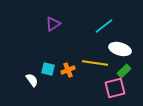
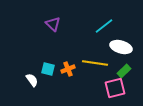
purple triangle: rotated 42 degrees counterclockwise
white ellipse: moved 1 px right, 2 px up
orange cross: moved 1 px up
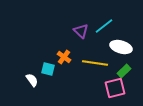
purple triangle: moved 28 px right, 7 px down
orange cross: moved 4 px left, 12 px up; rotated 32 degrees counterclockwise
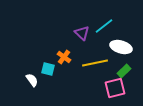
purple triangle: moved 1 px right, 2 px down
yellow line: rotated 20 degrees counterclockwise
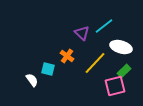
orange cross: moved 3 px right, 1 px up
yellow line: rotated 35 degrees counterclockwise
pink square: moved 2 px up
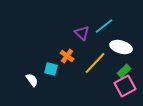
cyan square: moved 3 px right
pink square: moved 10 px right; rotated 15 degrees counterclockwise
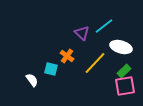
pink square: rotated 20 degrees clockwise
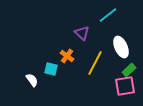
cyan line: moved 4 px right, 11 px up
white ellipse: rotated 50 degrees clockwise
yellow line: rotated 15 degrees counterclockwise
green rectangle: moved 5 px right, 1 px up
